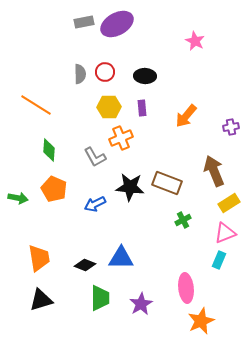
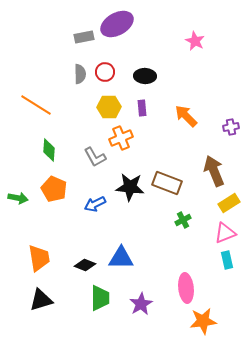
gray rectangle: moved 15 px down
orange arrow: rotated 95 degrees clockwise
cyan rectangle: moved 8 px right; rotated 36 degrees counterclockwise
orange star: moved 2 px right; rotated 16 degrees clockwise
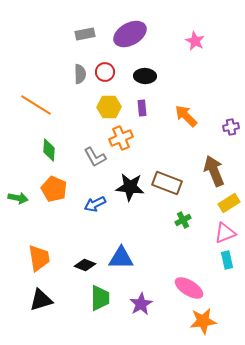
purple ellipse: moved 13 px right, 10 px down
gray rectangle: moved 1 px right, 3 px up
pink ellipse: moved 3 px right; rotated 52 degrees counterclockwise
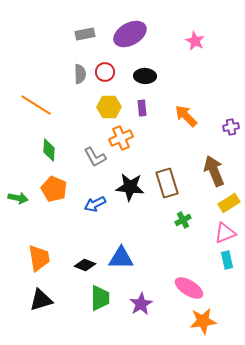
brown rectangle: rotated 52 degrees clockwise
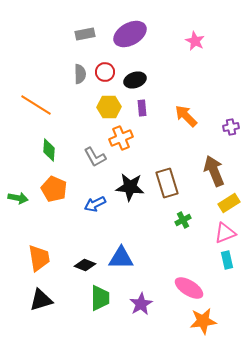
black ellipse: moved 10 px left, 4 px down; rotated 20 degrees counterclockwise
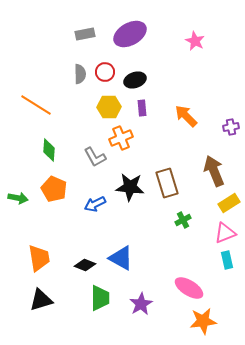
blue triangle: rotated 28 degrees clockwise
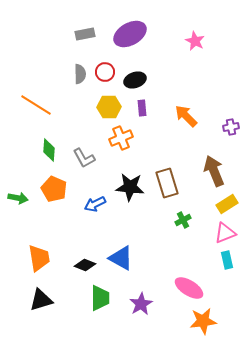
gray L-shape: moved 11 px left, 1 px down
yellow rectangle: moved 2 px left, 1 px down
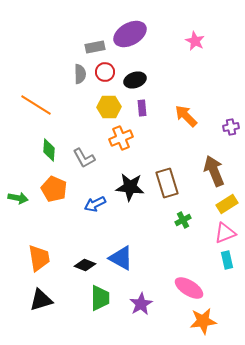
gray rectangle: moved 10 px right, 13 px down
